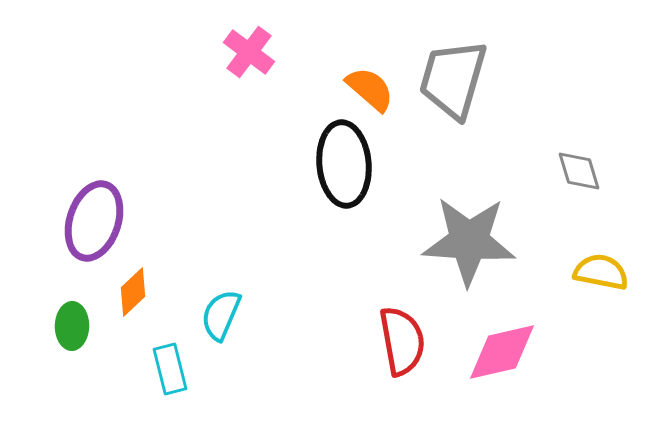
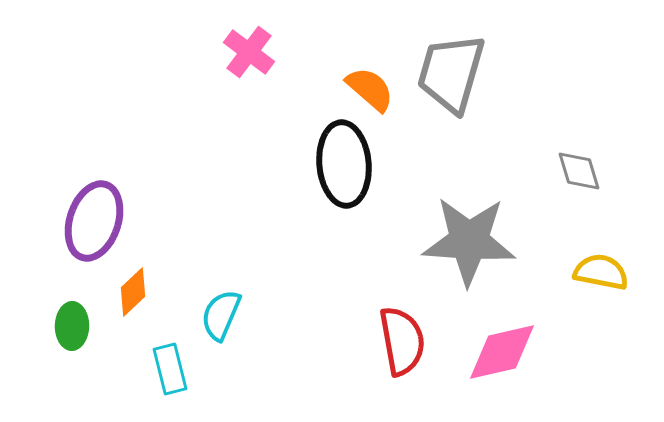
gray trapezoid: moved 2 px left, 6 px up
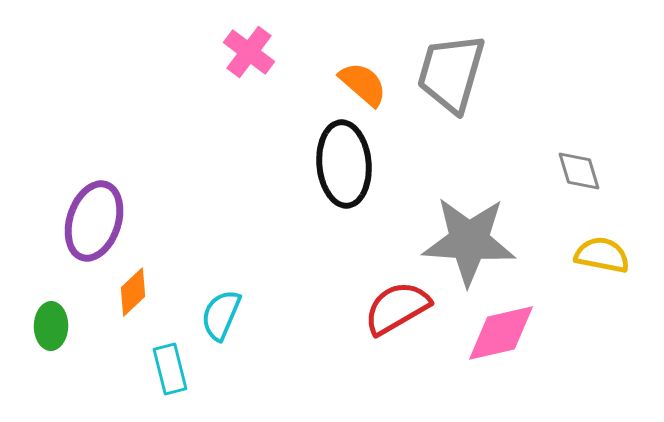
orange semicircle: moved 7 px left, 5 px up
yellow semicircle: moved 1 px right, 17 px up
green ellipse: moved 21 px left
red semicircle: moved 5 px left, 33 px up; rotated 110 degrees counterclockwise
pink diamond: moved 1 px left, 19 px up
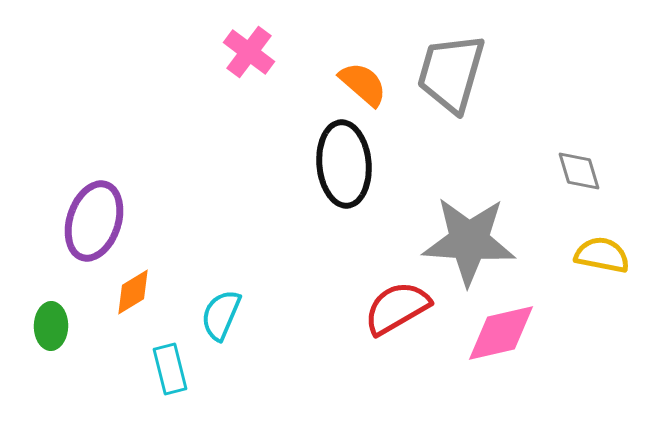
orange diamond: rotated 12 degrees clockwise
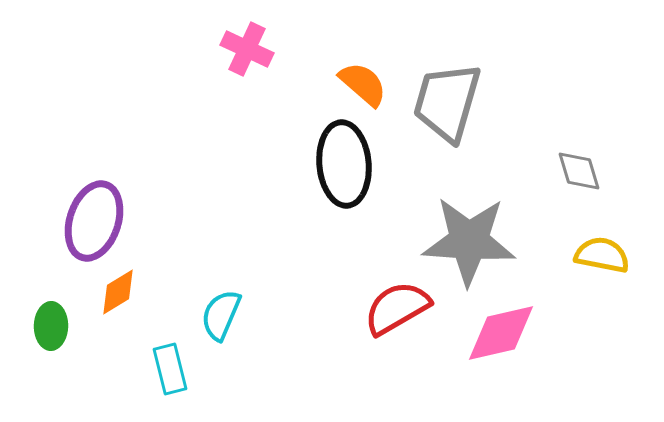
pink cross: moved 2 px left, 3 px up; rotated 12 degrees counterclockwise
gray trapezoid: moved 4 px left, 29 px down
orange diamond: moved 15 px left
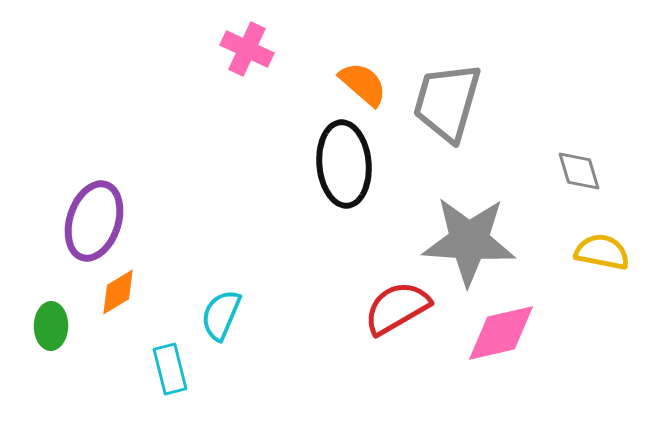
yellow semicircle: moved 3 px up
